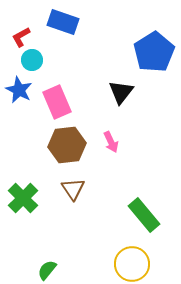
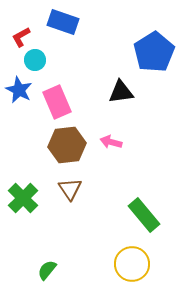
cyan circle: moved 3 px right
black triangle: rotated 44 degrees clockwise
pink arrow: rotated 130 degrees clockwise
brown triangle: moved 3 px left
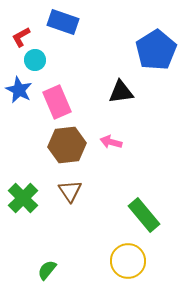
blue pentagon: moved 2 px right, 2 px up
brown triangle: moved 2 px down
yellow circle: moved 4 px left, 3 px up
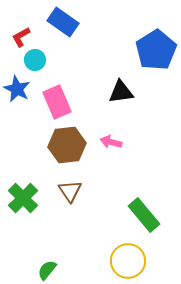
blue rectangle: rotated 16 degrees clockwise
blue star: moved 2 px left, 1 px up
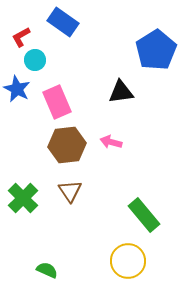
green semicircle: rotated 75 degrees clockwise
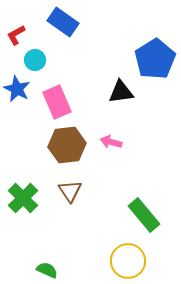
red L-shape: moved 5 px left, 2 px up
blue pentagon: moved 1 px left, 9 px down
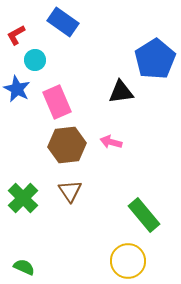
green semicircle: moved 23 px left, 3 px up
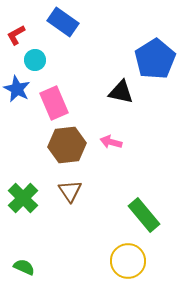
black triangle: rotated 20 degrees clockwise
pink rectangle: moved 3 px left, 1 px down
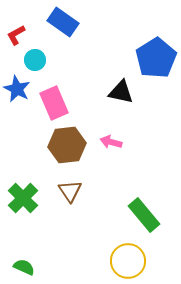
blue pentagon: moved 1 px right, 1 px up
